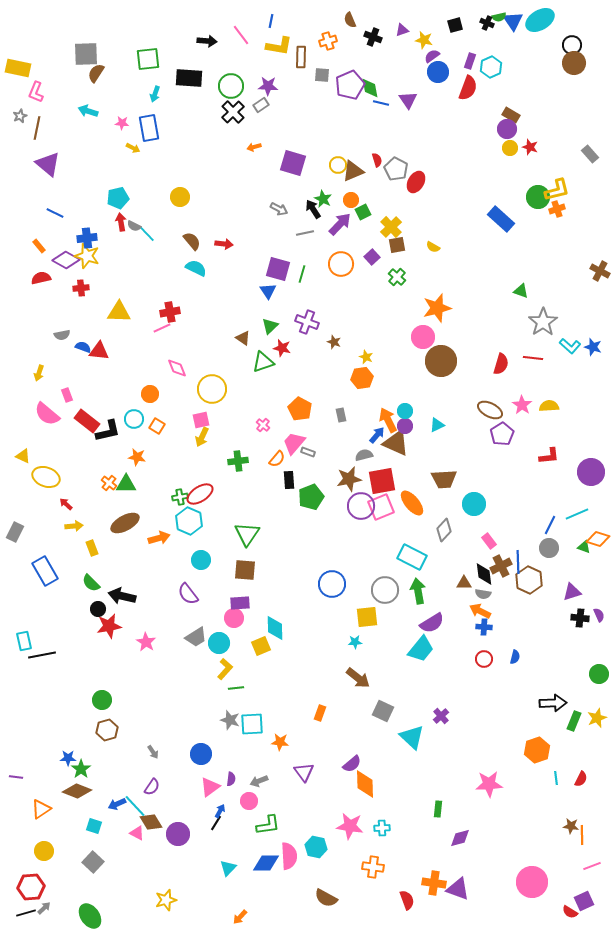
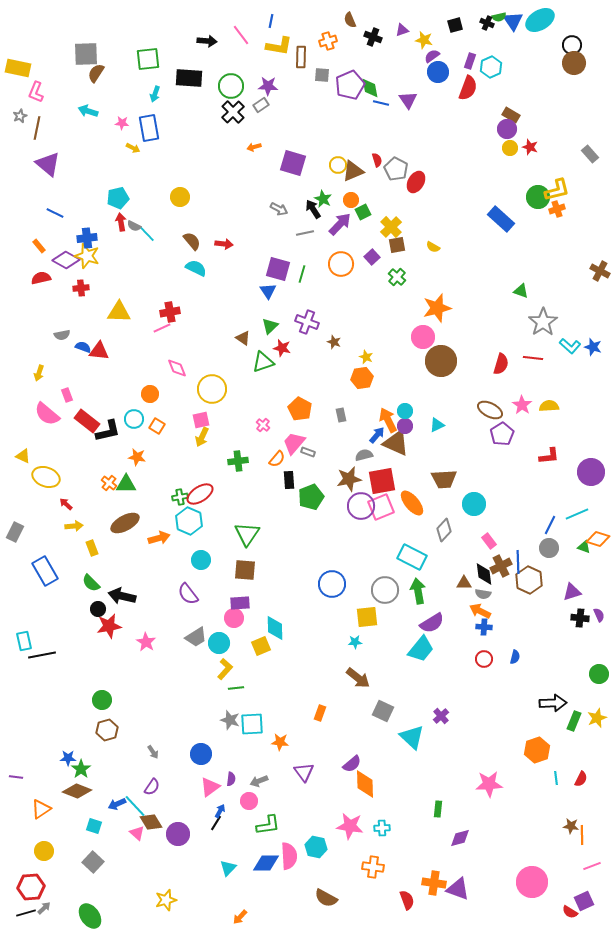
pink triangle at (137, 833): rotated 14 degrees clockwise
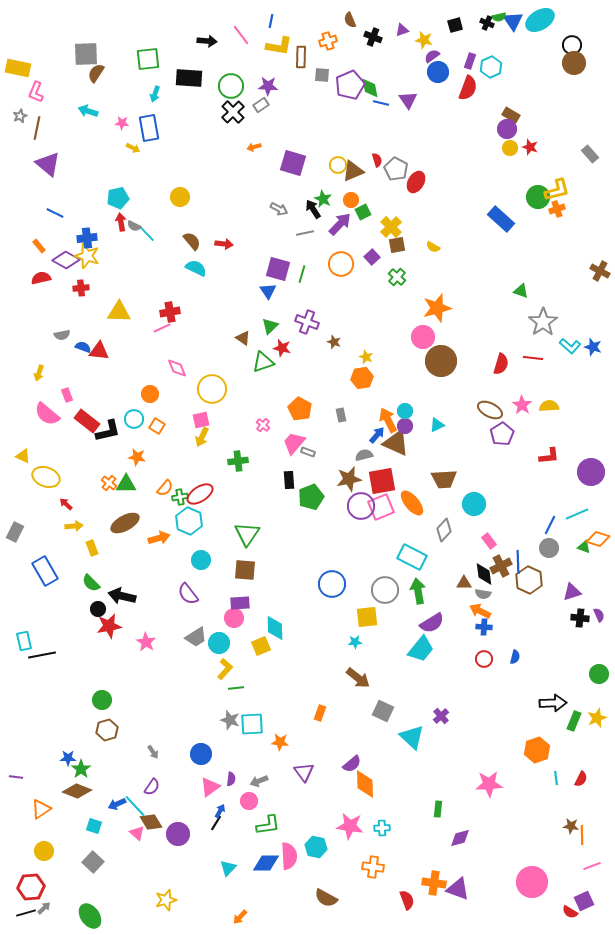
orange semicircle at (277, 459): moved 112 px left, 29 px down
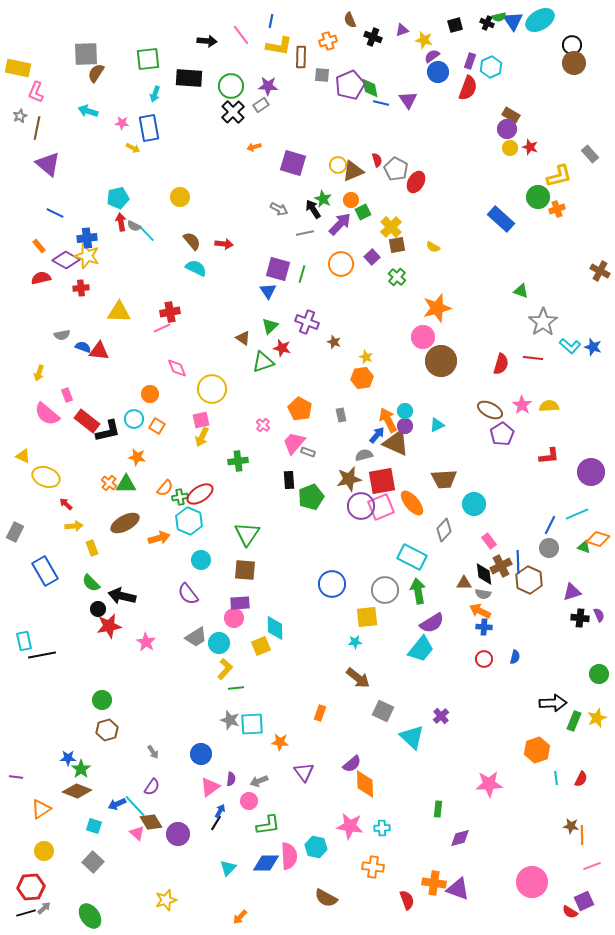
yellow L-shape at (557, 190): moved 2 px right, 14 px up
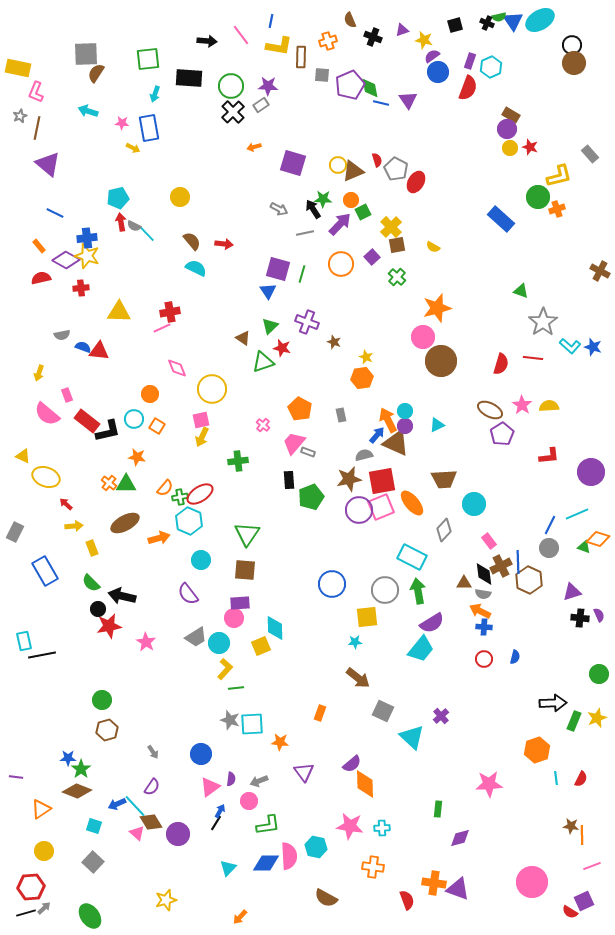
green star at (323, 199): rotated 24 degrees counterclockwise
purple circle at (361, 506): moved 2 px left, 4 px down
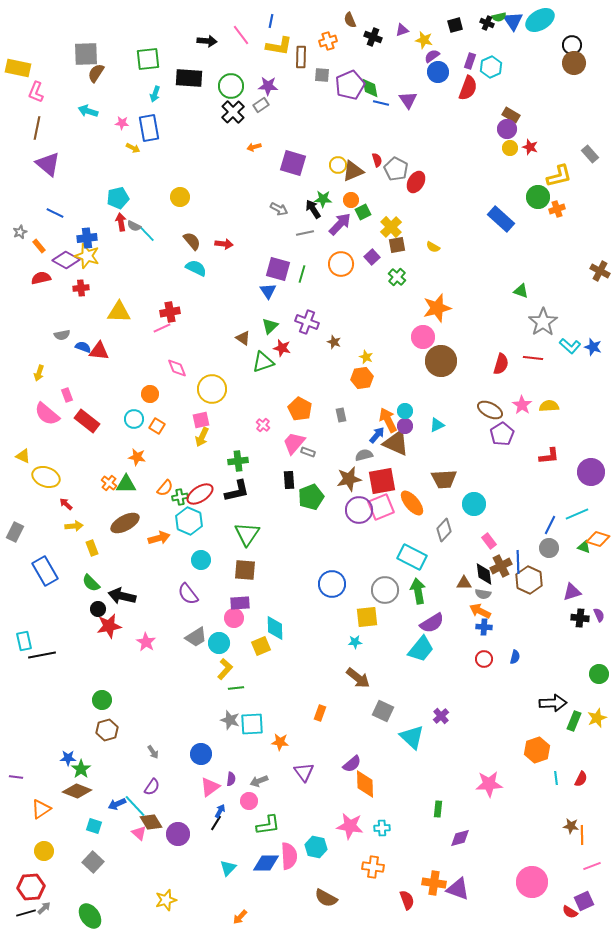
gray star at (20, 116): moved 116 px down
black L-shape at (108, 431): moved 129 px right, 60 px down
pink triangle at (137, 833): moved 2 px right
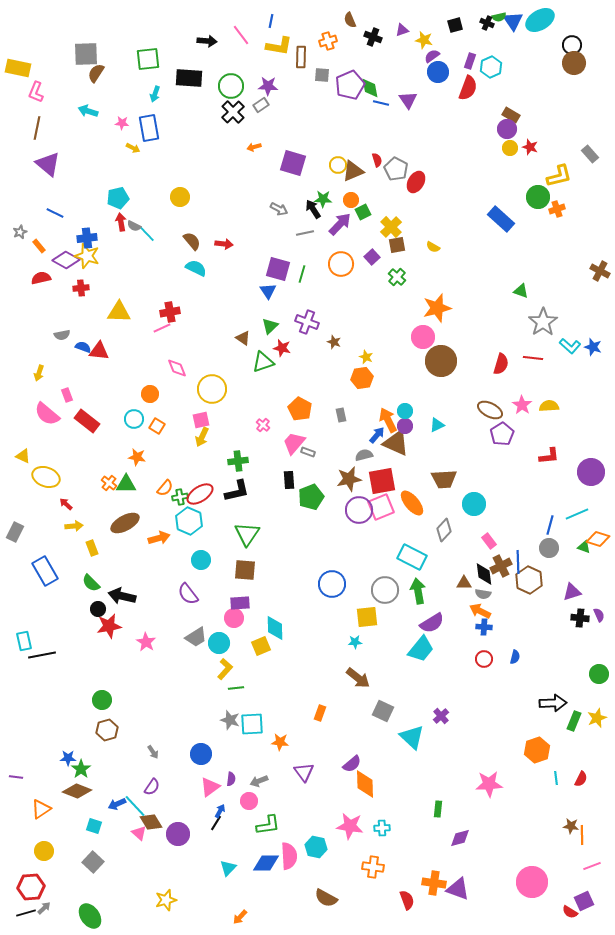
blue line at (550, 525): rotated 12 degrees counterclockwise
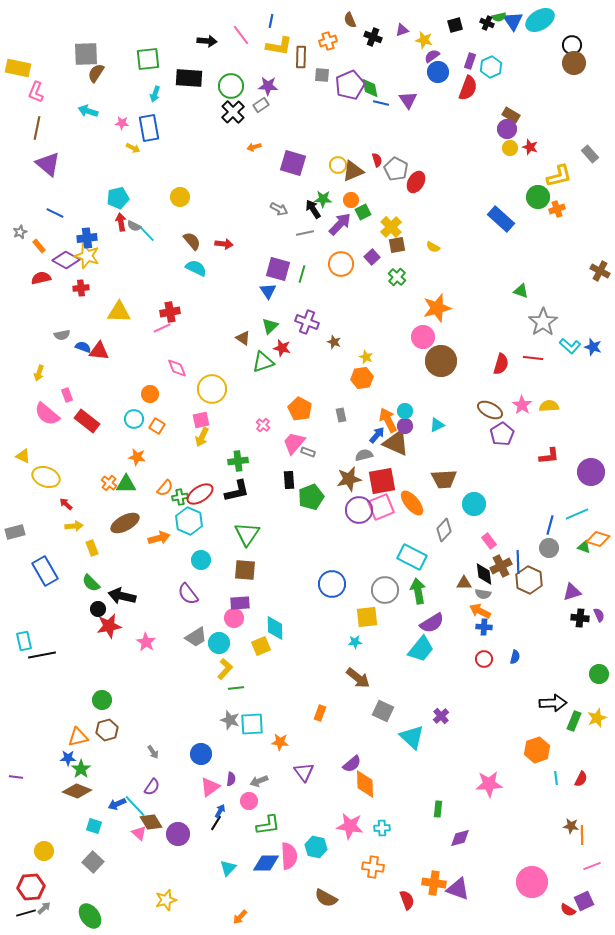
gray rectangle at (15, 532): rotated 48 degrees clockwise
orange triangle at (41, 809): moved 37 px right, 72 px up; rotated 20 degrees clockwise
red semicircle at (570, 912): moved 2 px left, 2 px up
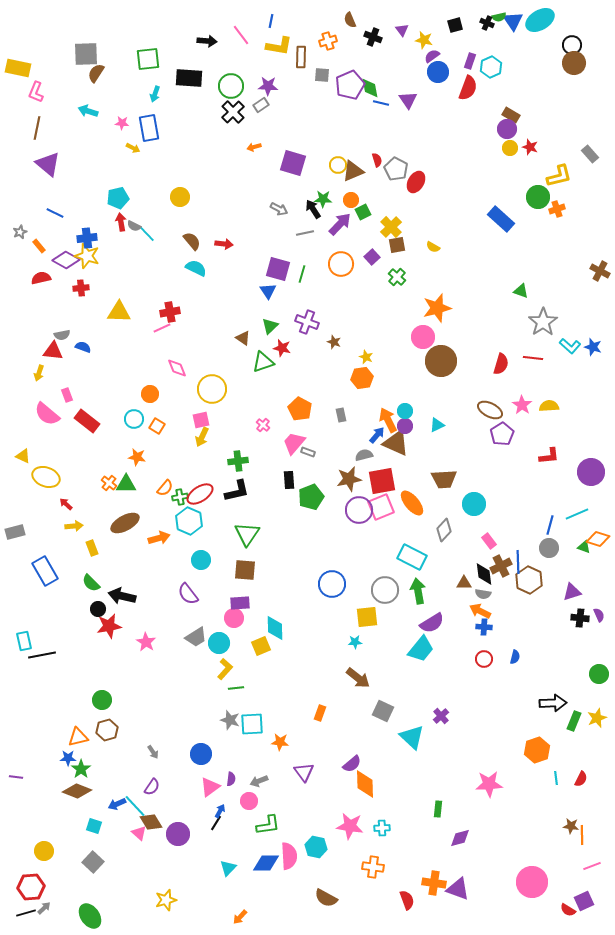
purple triangle at (402, 30): rotated 48 degrees counterclockwise
red triangle at (99, 351): moved 46 px left
